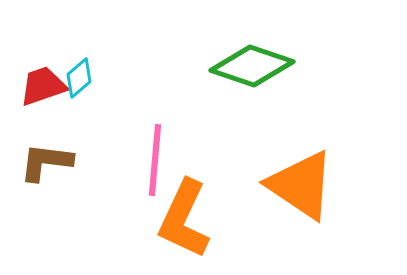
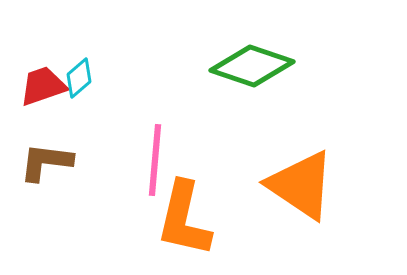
orange L-shape: rotated 12 degrees counterclockwise
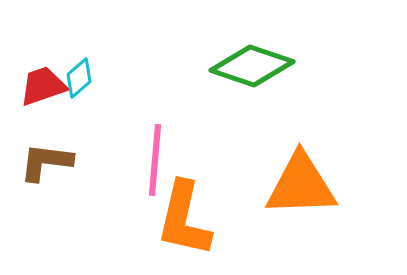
orange triangle: rotated 36 degrees counterclockwise
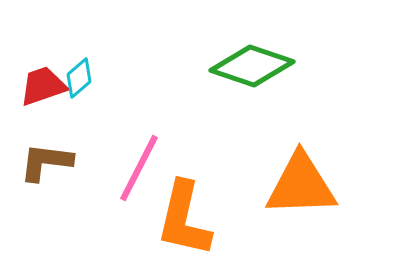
pink line: moved 16 px left, 8 px down; rotated 22 degrees clockwise
